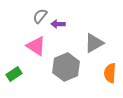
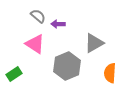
gray semicircle: moved 2 px left; rotated 91 degrees clockwise
pink triangle: moved 1 px left, 2 px up
gray hexagon: moved 1 px right, 1 px up
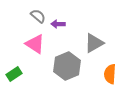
orange semicircle: moved 1 px down
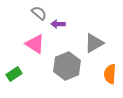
gray semicircle: moved 1 px right, 3 px up
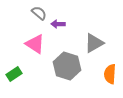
gray hexagon: rotated 20 degrees counterclockwise
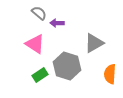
purple arrow: moved 1 px left, 1 px up
green rectangle: moved 26 px right, 1 px down
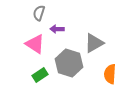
gray semicircle: rotated 112 degrees counterclockwise
purple arrow: moved 6 px down
gray hexagon: moved 2 px right, 3 px up
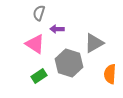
green rectangle: moved 1 px left, 1 px down
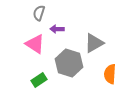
green rectangle: moved 4 px down
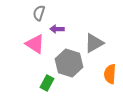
green rectangle: moved 8 px right, 3 px down; rotated 28 degrees counterclockwise
